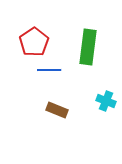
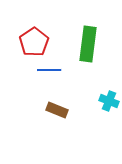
green rectangle: moved 3 px up
cyan cross: moved 3 px right
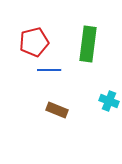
red pentagon: rotated 20 degrees clockwise
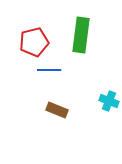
green rectangle: moved 7 px left, 9 px up
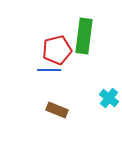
green rectangle: moved 3 px right, 1 px down
red pentagon: moved 23 px right, 8 px down
cyan cross: moved 3 px up; rotated 18 degrees clockwise
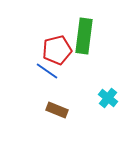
blue line: moved 2 px left, 1 px down; rotated 35 degrees clockwise
cyan cross: moved 1 px left
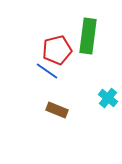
green rectangle: moved 4 px right
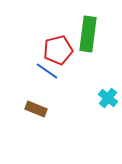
green rectangle: moved 2 px up
red pentagon: moved 1 px right
brown rectangle: moved 21 px left, 1 px up
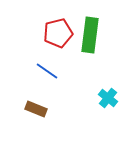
green rectangle: moved 2 px right, 1 px down
red pentagon: moved 17 px up
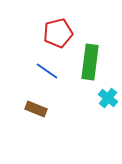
green rectangle: moved 27 px down
